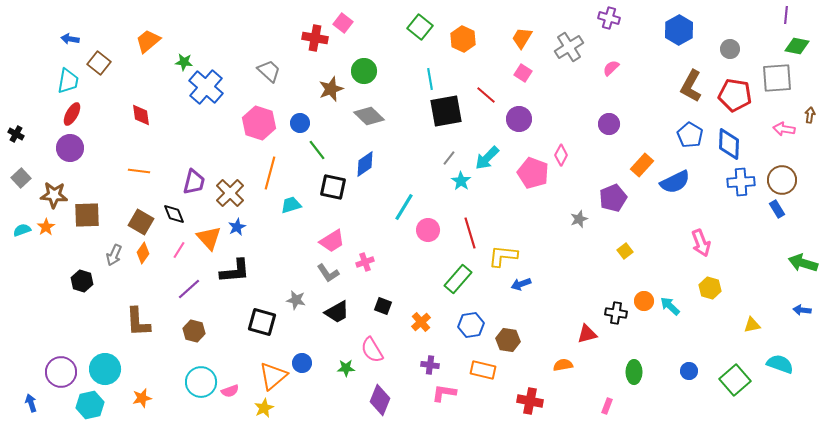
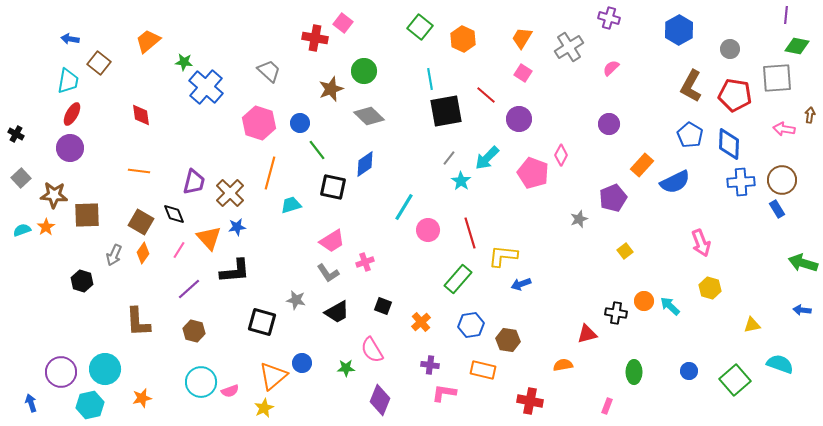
blue star at (237, 227): rotated 18 degrees clockwise
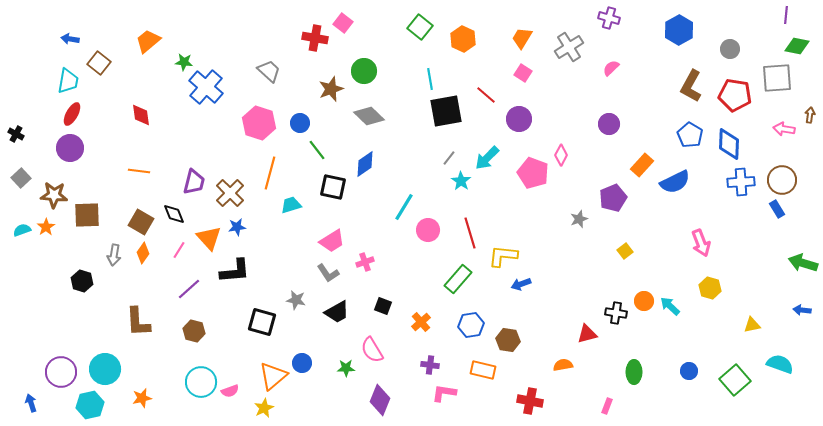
gray arrow at (114, 255): rotated 15 degrees counterclockwise
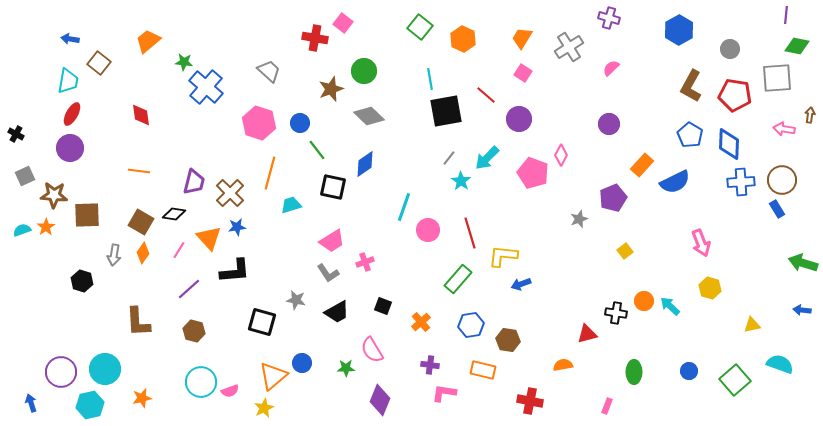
gray square at (21, 178): moved 4 px right, 2 px up; rotated 18 degrees clockwise
cyan line at (404, 207): rotated 12 degrees counterclockwise
black diamond at (174, 214): rotated 60 degrees counterclockwise
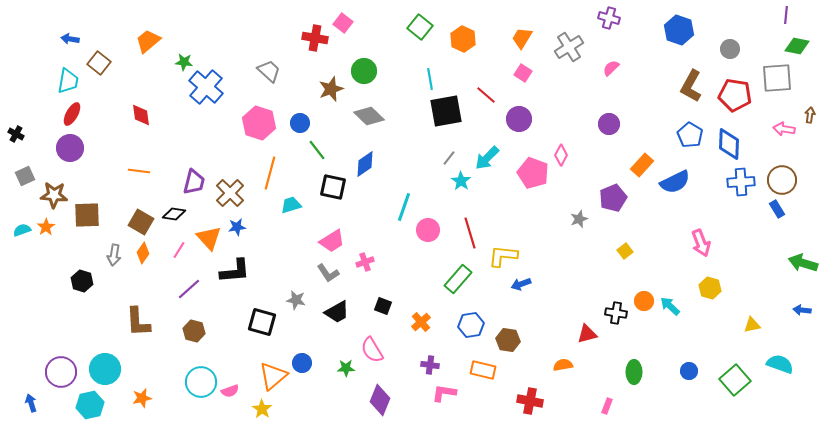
blue hexagon at (679, 30): rotated 12 degrees counterclockwise
yellow star at (264, 408): moved 2 px left, 1 px down; rotated 12 degrees counterclockwise
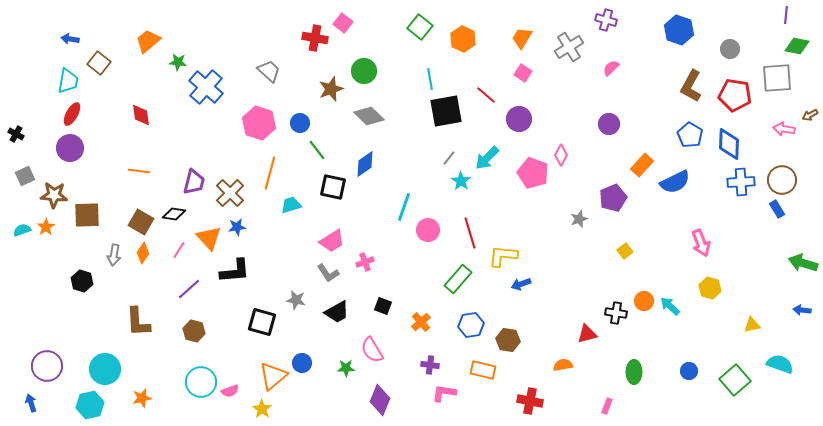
purple cross at (609, 18): moved 3 px left, 2 px down
green star at (184, 62): moved 6 px left
brown arrow at (810, 115): rotated 126 degrees counterclockwise
purple circle at (61, 372): moved 14 px left, 6 px up
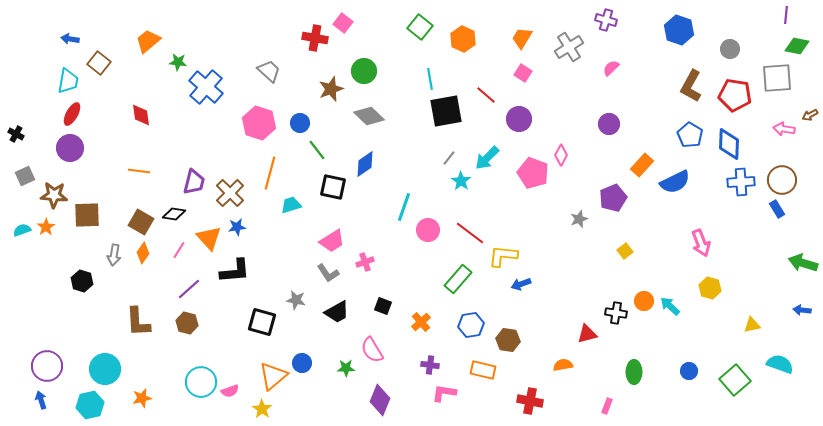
red line at (470, 233): rotated 36 degrees counterclockwise
brown hexagon at (194, 331): moved 7 px left, 8 px up
blue arrow at (31, 403): moved 10 px right, 3 px up
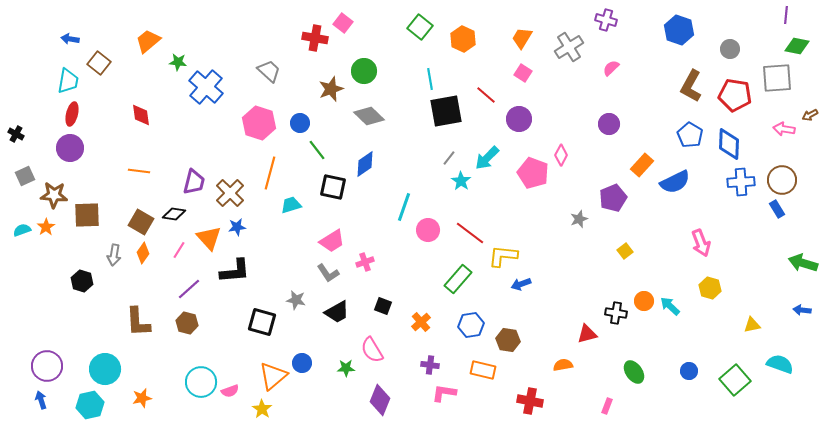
red ellipse at (72, 114): rotated 15 degrees counterclockwise
green ellipse at (634, 372): rotated 35 degrees counterclockwise
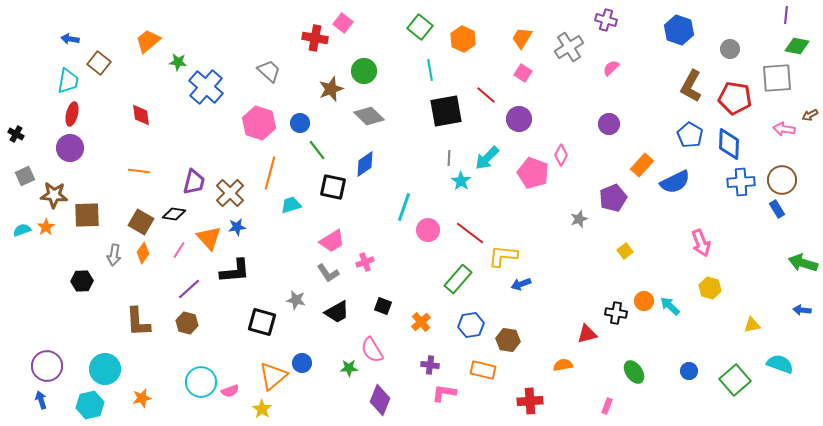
cyan line at (430, 79): moved 9 px up
red pentagon at (735, 95): moved 3 px down
gray line at (449, 158): rotated 35 degrees counterclockwise
black hexagon at (82, 281): rotated 20 degrees counterclockwise
green star at (346, 368): moved 3 px right
red cross at (530, 401): rotated 15 degrees counterclockwise
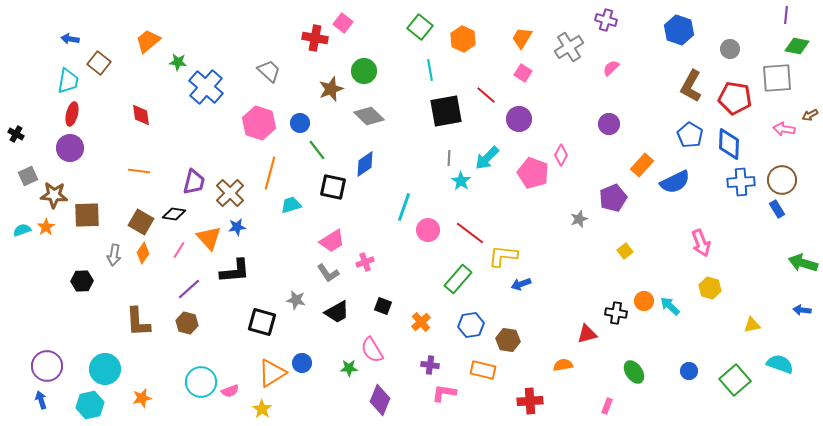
gray square at (25, 176): moved 3 px right
orange triangle at (273, 376): moved 1 px left, 3 px up; rotated 8 degrees clockwise
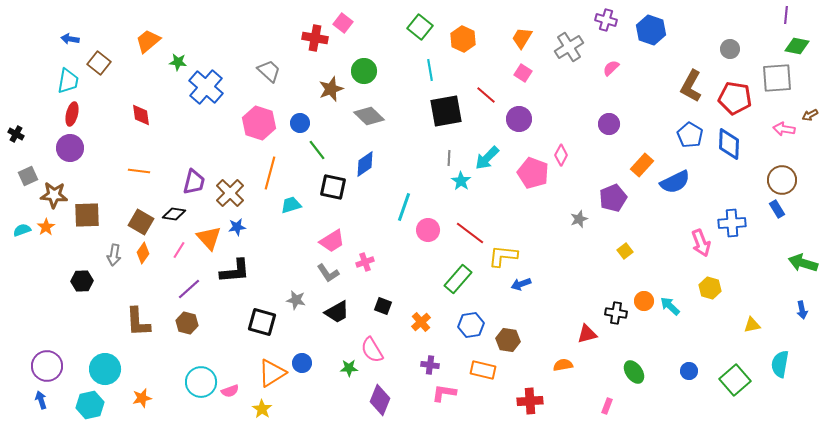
blue hexagon at (679, 30): moved 28 px left
blue cross at (741, 182): moved 9 px left, 41 px down
blue arrow at (802, 310): rotated 108 degrees counterclockwise
cyan semicircle at (780, 364): rotated 100 degrees counterclockwise
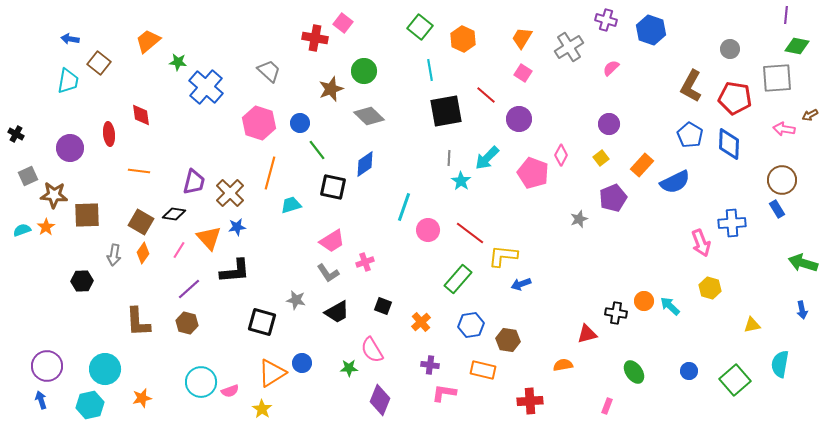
red ellipse at (72, 114): moved 37 px right, 20 px down; rotated 20 degrees counterclockwise
yellow square at (625, 251): moved 24 px left, 93 px up
